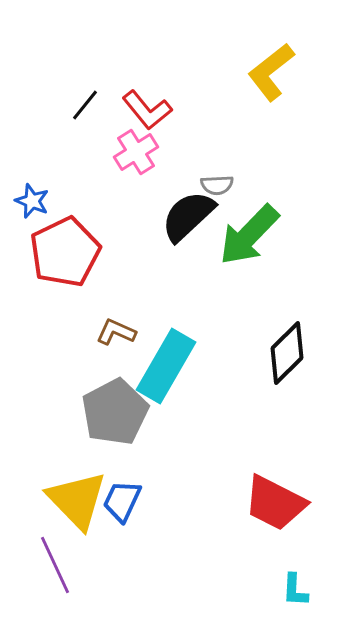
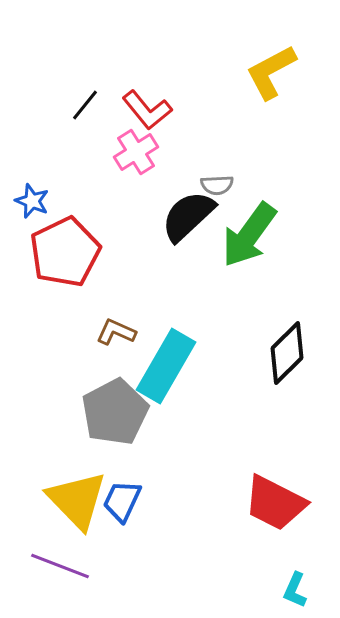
yellow L-shape: rotated 10 degrees clockwise
green arrow: rotated 8 degrees counterclockwise
purple line: moved 5 px right, 1 px down; rotated 44 degrees counterclockwise
cyan L-shape: rotated 21 degrees clockwise
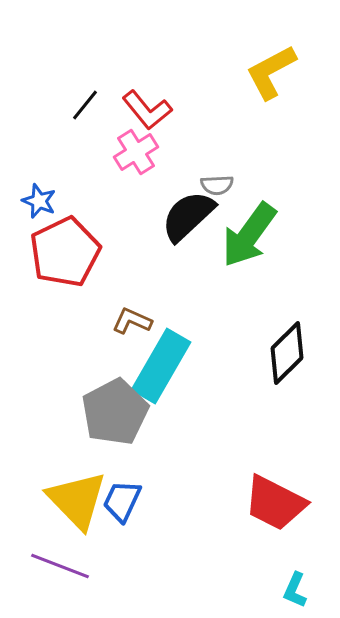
blue star: moved 7 px right
brown L-shape: moved 16 px right, 11 px up
cyan rectangle: moved 5 px left
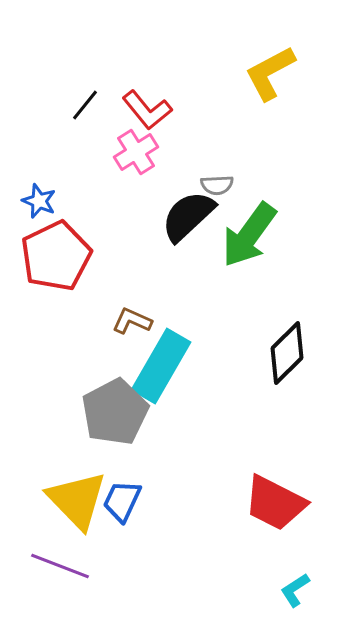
yellow L-shape: moved 1 px left, 1 px down
red pentagon: moved 9 px left, 4 px down
cyan L-shape: rotated 33 degrees clockwise
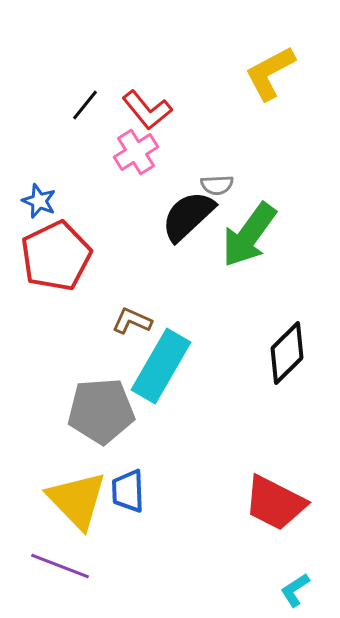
gray pentagon: moved 14 px left, 1 px up; rotated 24 degrees clockwise
blue trapezoid: moved 6 px right, 10 px up; rotated 27 degrees counterclockwise
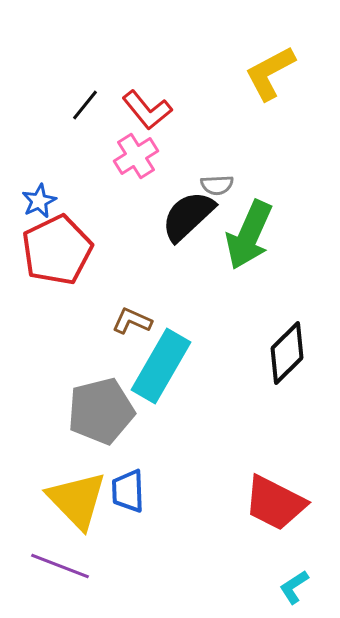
pink cross: moved 4 px down
blue star: rotated 24 degrees clockwise
green arrow: rotated 12 degrees counterclockwise
red pentagon: moved 1 px right, 6 px up
gray pentagon: rotated 10 degrees counterclockwise
cyan L-shape: moved 1 px left, 3 px up
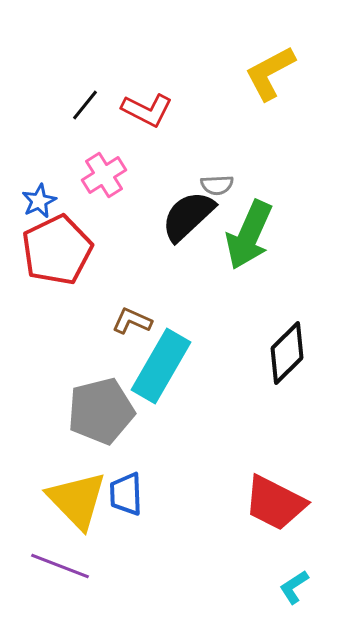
red L-shape: rotated 24 degrees counterclockwise
pink cross: moved 32 px left, 19 px down
blue trapezoid: moved 2 px left, 3 px down
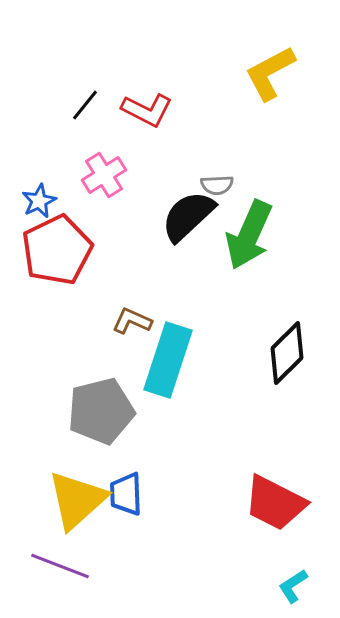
cyan rectangle: moved 7 px right, 6 px up; rotated 12 degrees counterclockwise
yellow triangle: rotated 32 degrees clockwise
cyan L-shape: moved 1 px left, 1 px up
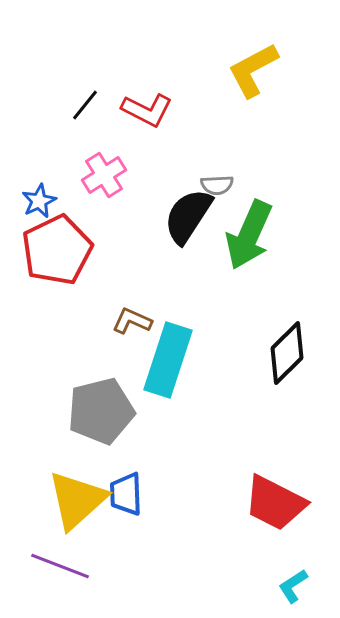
yellow L-shape: moved 17 px left, 3 px up
black semicircle: rotated 14 degrees counterclockwise
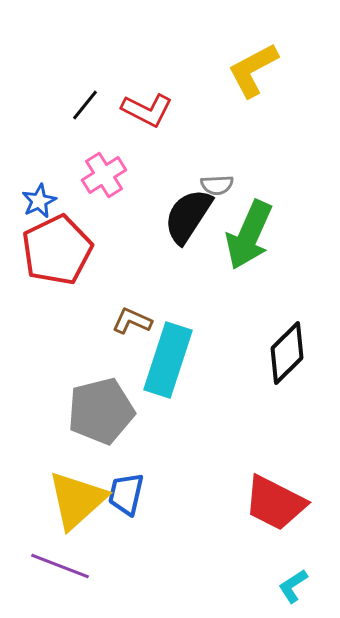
blue trapezoid: rotated 15 degrees clockwise
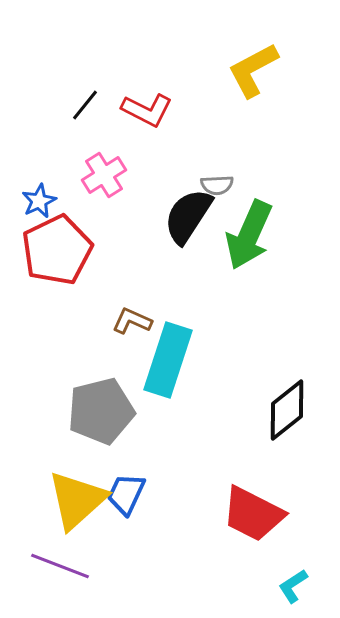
black diamond: moved 57 px down; rotated 6 degrees clockwise
blue trapezoid: rotated 12 degrees clockwise
red trapezoid: moved 22 px left, 11 px down
